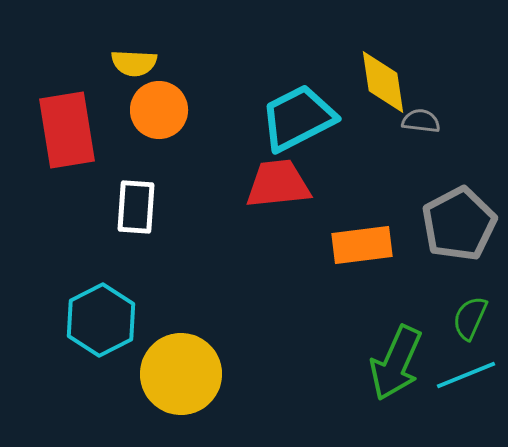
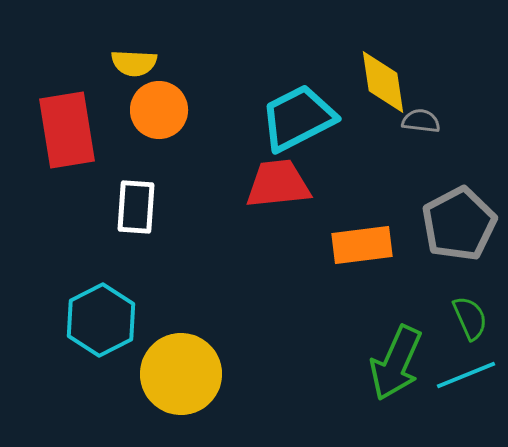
green semicircle: rotated 132 degrees clockwise
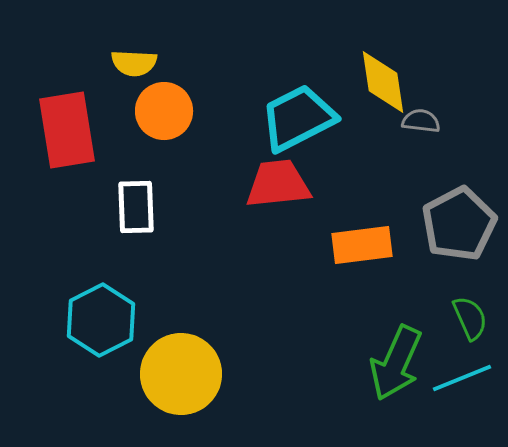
orange circle: moved 5 px right, 1 px down
white rectangle: rotated 6 degrees counterclockwise
cyan line: moved 4 px left, 3 px down
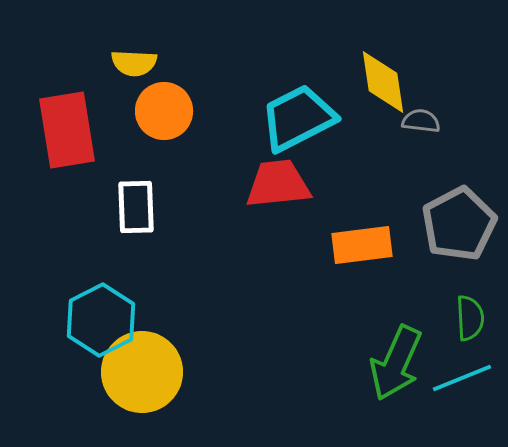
green semicircle: rotated 21 degrees clockwise
yellow circle: moved 39 px left, 2 px up
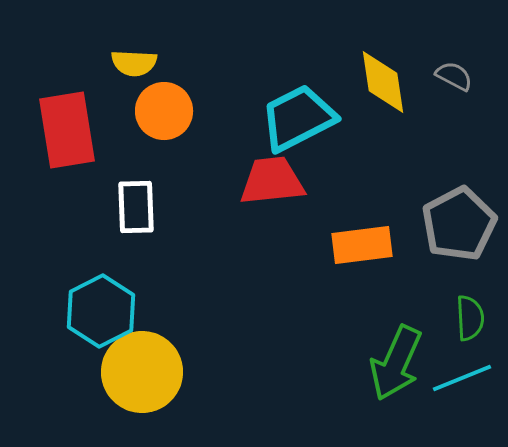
gray semicircle: moved 33 px right, 45 px up; rotated 21 degrees clockwise
red trapezoid: moved 6 px left, 3 px up
cyan hexagon: moved 9 px up
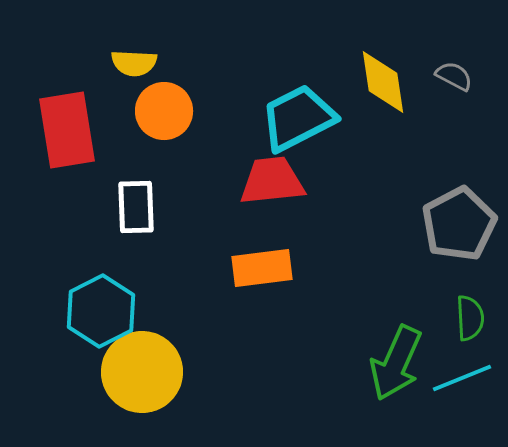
orange rectangle: moved 100 px left, 23 px down
